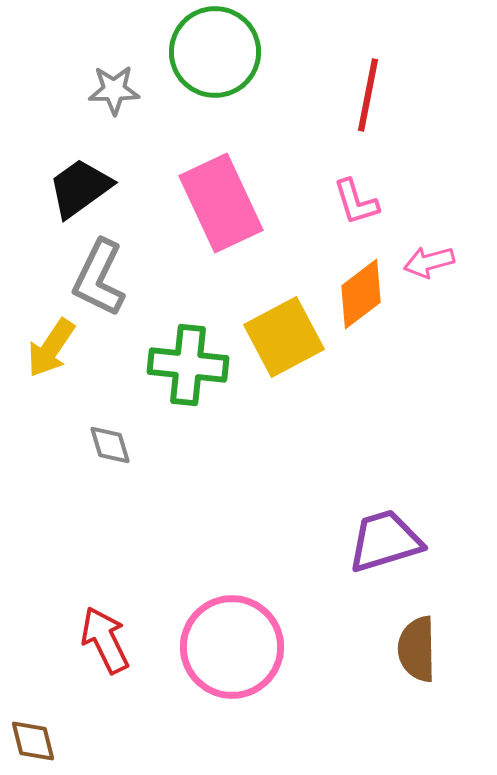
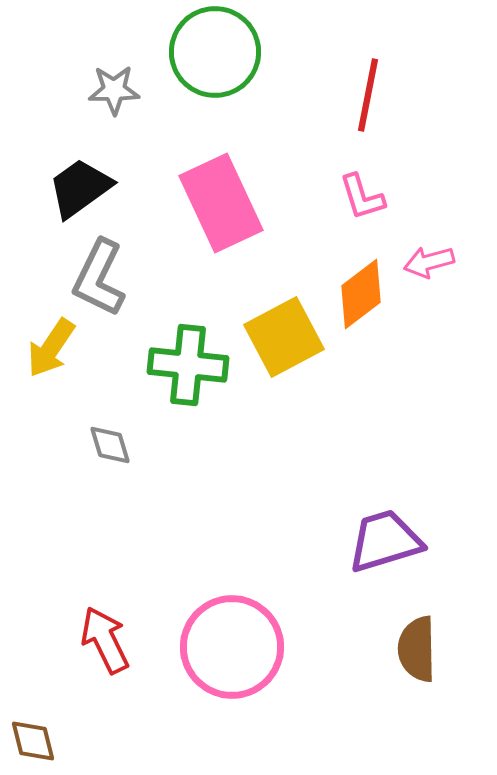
pink L-shape: moved 6 px right, 5 px up
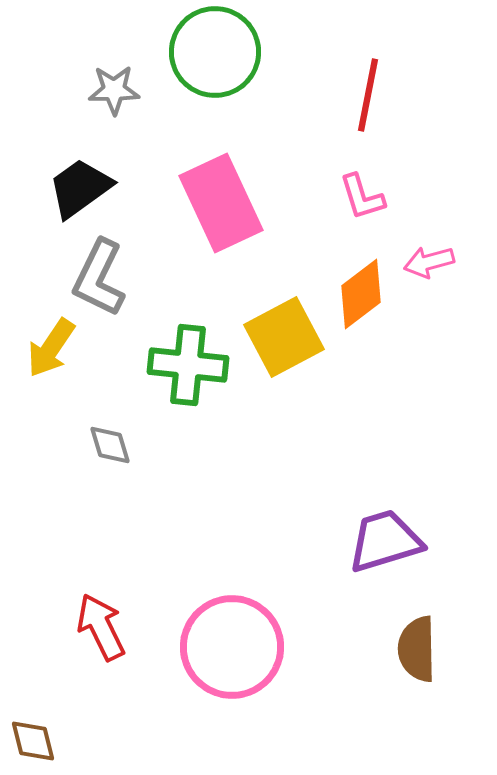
red arrow: moved 4 px left, 13 px up
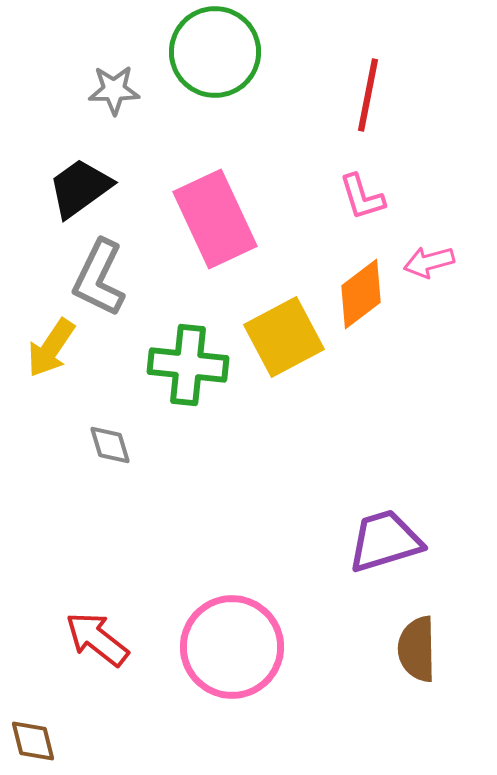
pink rectangle: moved 6 px left, 16 px down
red arrow: moved 4 px left, 12 px down; rotated 26 degrees counterclockwise
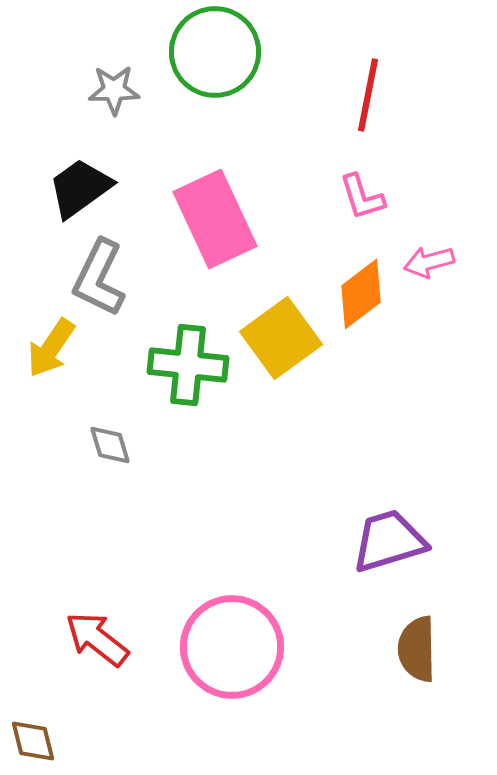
yellow square: moved 3 px left, 1 px down; rotated 8 degrees counterclockwise
purple trapezoid: moved 4 px right
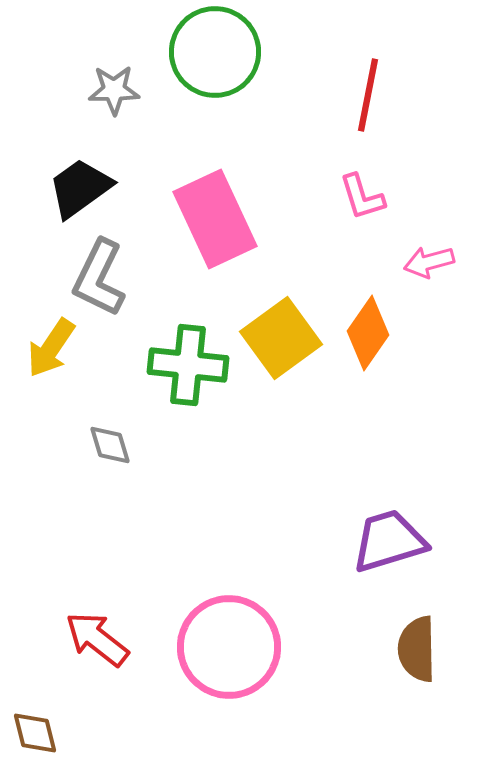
orange diamond: moved 7 px right, 39 px down; rotated 18 degrees counterclockwise
pink circle: moved 3 px left
brown diamond: moved 2 px right, 8 px up
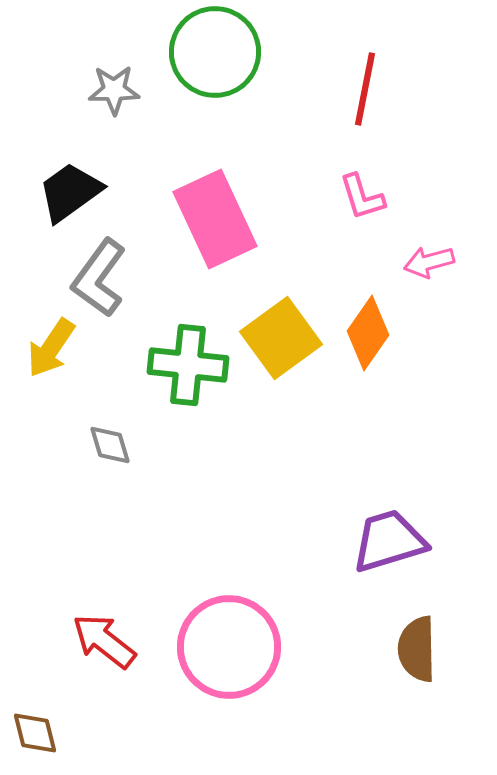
red line: moved 3 px left, 6 px up
black trapezoid: moved 10 px left, 4 px down
gray L-shape: rotated 10 degrees clockwise
red arrow: moved 7 px right, 2 px down
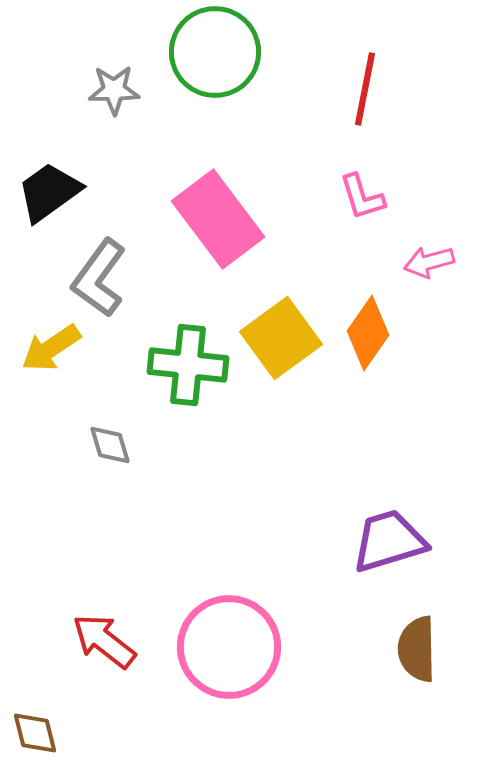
black trapezoid: moved 21 px left
pink rectangle: moved 3 px right; rotated 12 degrees counterclockwise
yellow arrow: rotated 22 degrees clockwise
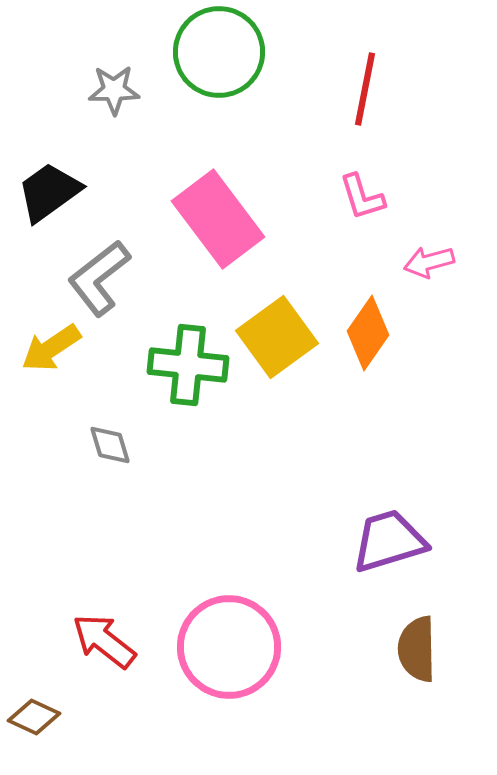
green circle: moved 4 px right
gray L-shape: rotated 16 degrees clockwise
yellow square: moved 4 px left, 1 px up
brown diamond: moved 1 px left, 16 px up; rotated 51 degrees counterclockwise
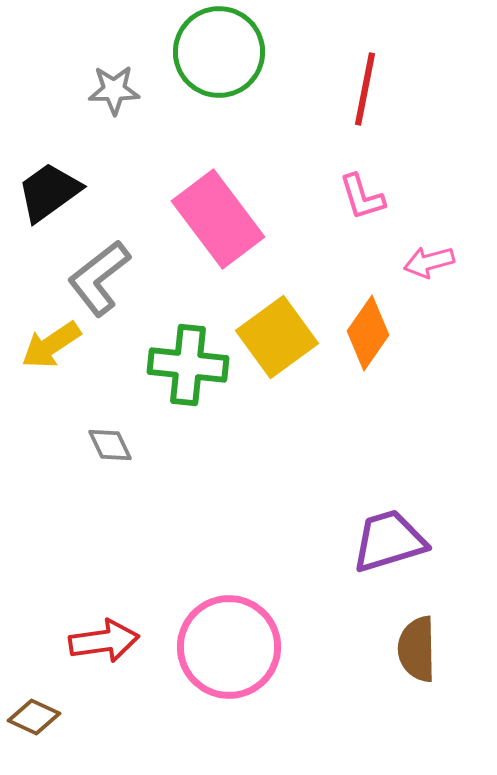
yellow arrow: moved 3 px up
gray diamond: rotated 9 degrees counterclockwise
red arrow: rotated 134 degrees clockwise
